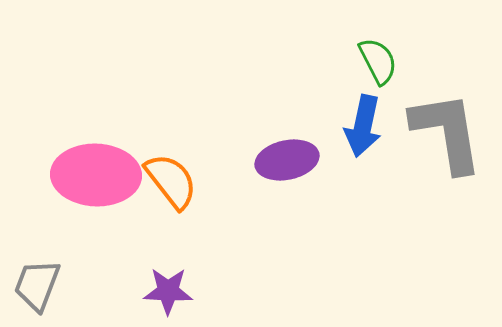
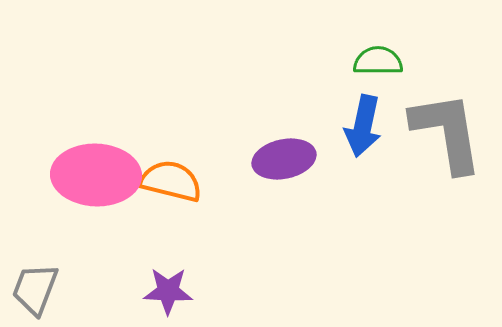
green semicircle: rotated 63 degrees counterclockwise
purple ellipse: moved 3 px left, 1 px up
orange semicircle: rotated 38 degrees counterclockwise
gray trapezoid: moved 2 px left, 4 px down
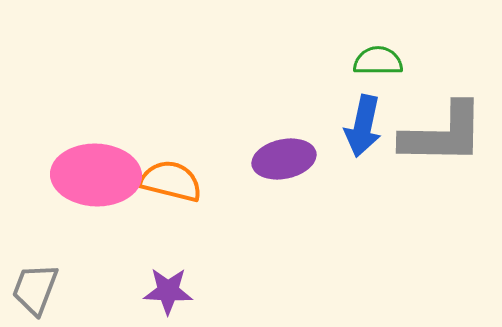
gray L-shape: moved 4 px left, 2 px down; rotated 100 degrees clockwise
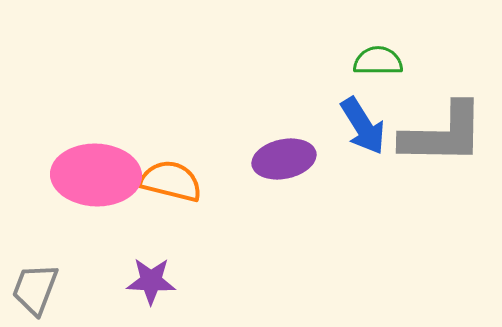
blue arrow: rotated 44 degrees counterclockwise
purple star: moved 17 px left, 10 px up
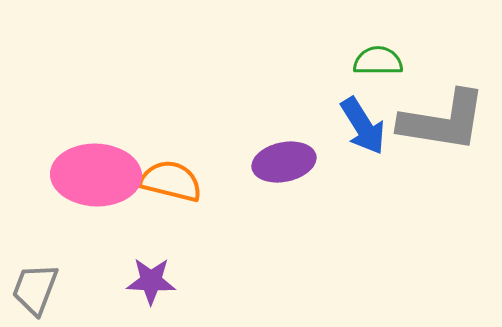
gray L-shape: moved 13 px up; rotated 8 degrees clockwise
purple ellipse: moved 3 px down
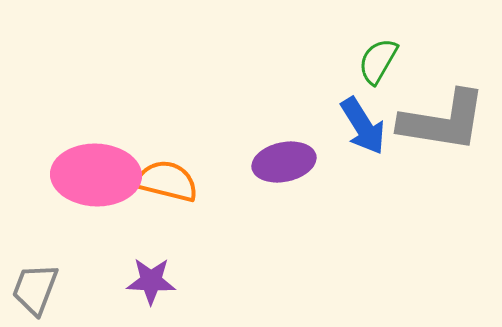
green semicircle: rotated 60 degrees counterclockwise
orange semicircle: moved 4 px left
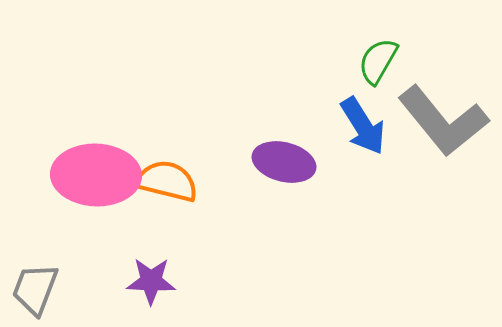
gray L-shape: rotated 42 degrees clockwise
purple ellipse: rotated 26 degrees clockwise
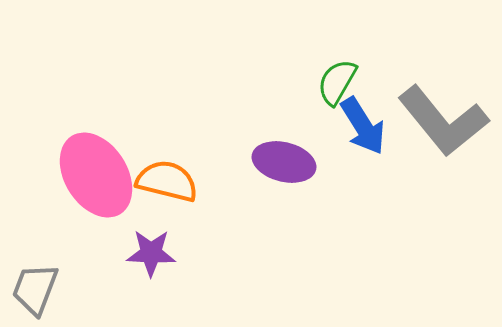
green semicircle: moved 41 px left, 21 px down
pink ellipse: rotated 56 degrees clockwise
purple star: moved 28 px up
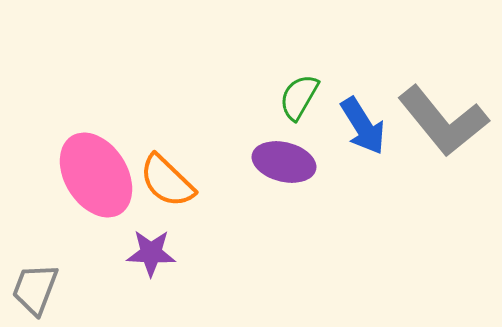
green semicircle: moved 38 px left, 15 px down
orange semicircle: rotated 150 degrees counterclockwise
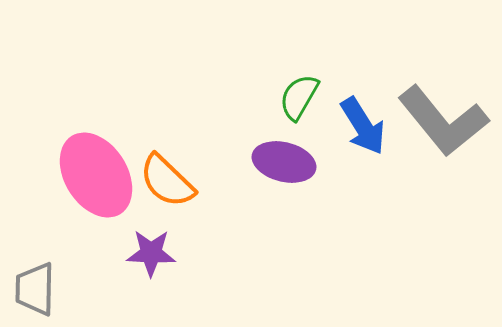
gray trapezoid: rotated 20 degrees counterclockwise
